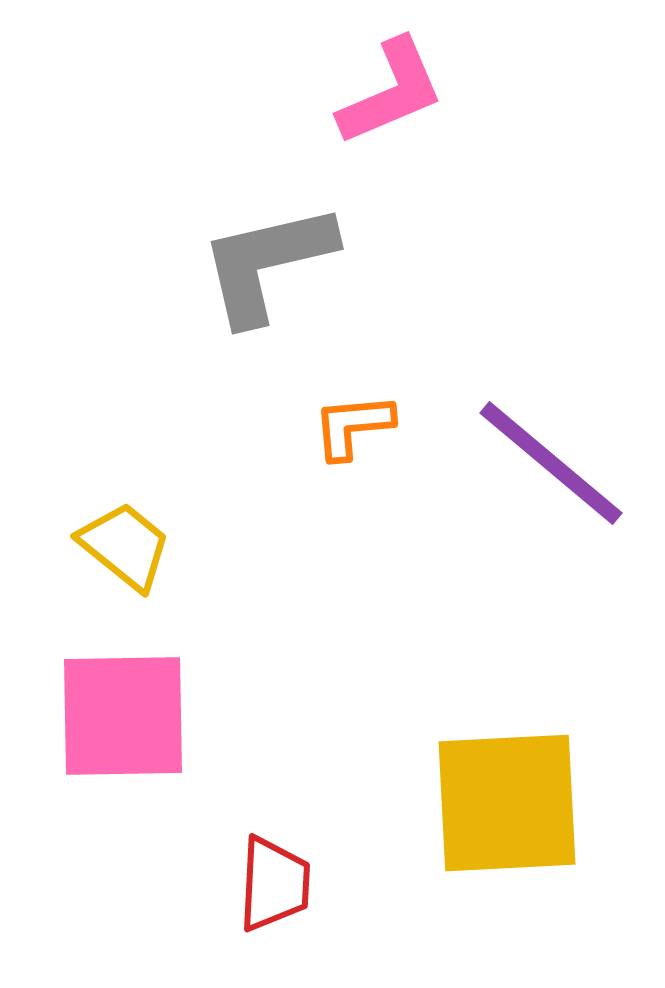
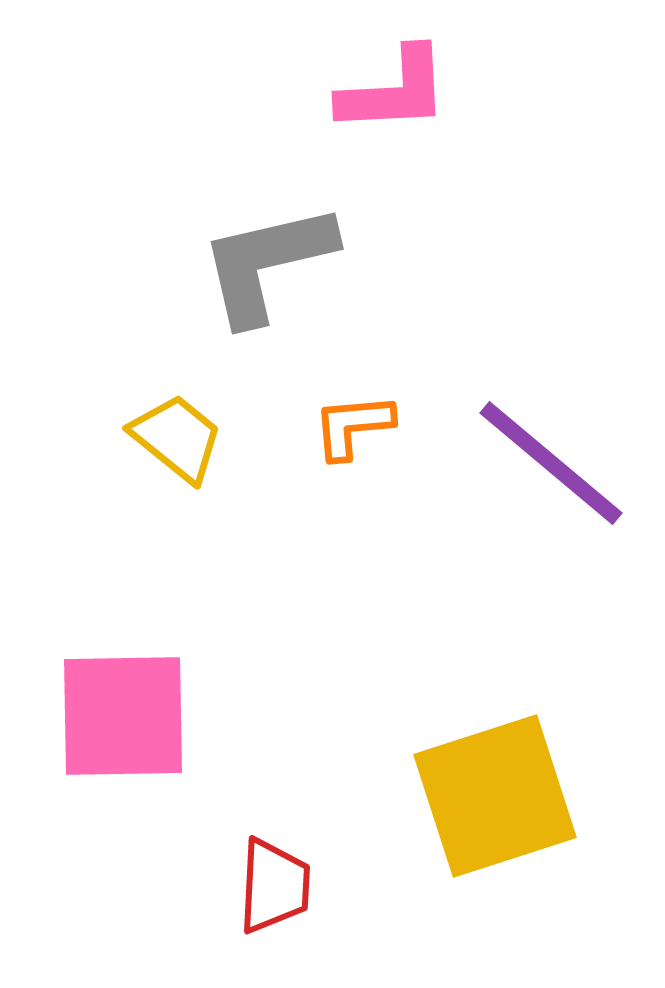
pink L-shape: moved 3 px right, 1 px up; rotated 20 degrees clockwise
yellow trapezoid: moved 52 px right, 108 px up
yellow square: moved 12 px left, 7 px up; rotated 15 degrees counterclockwise
red trapezoid: moved 2 px down
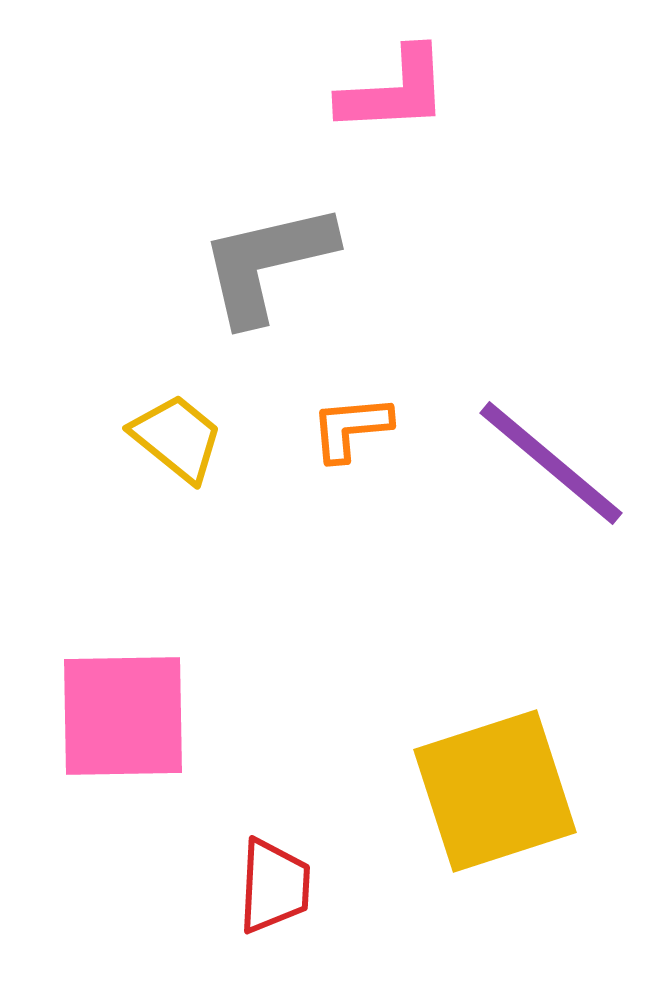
orange L-shape: moved 2 px left, 2 px down
yellow square: moved 5 px up
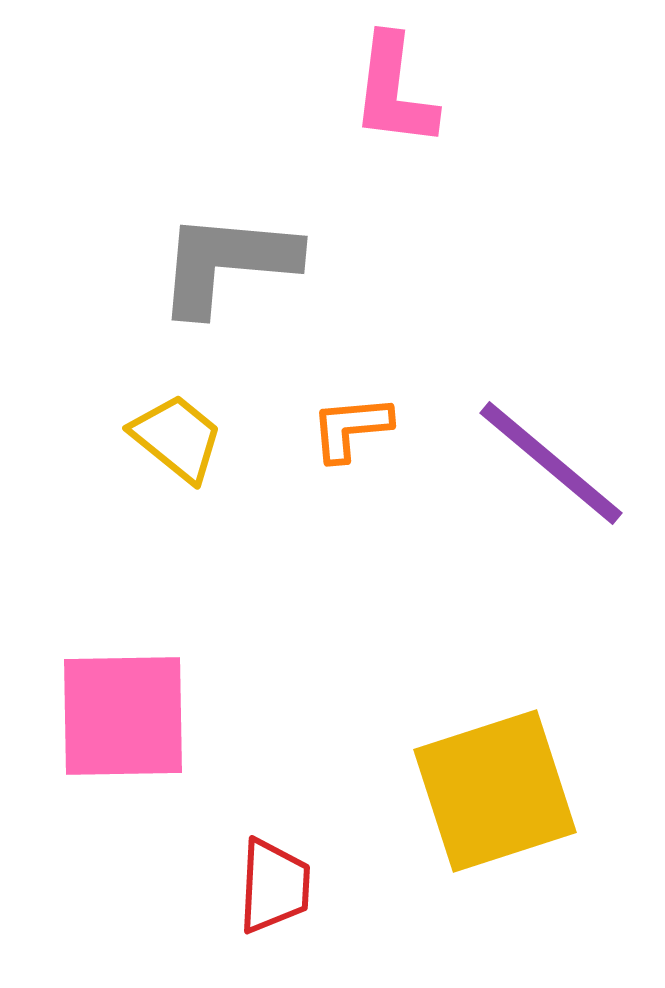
pink L-shape: rotated 100 degrees clockwise
gray L-shape: moved 40 px left; rotated 18 degrees clockwise
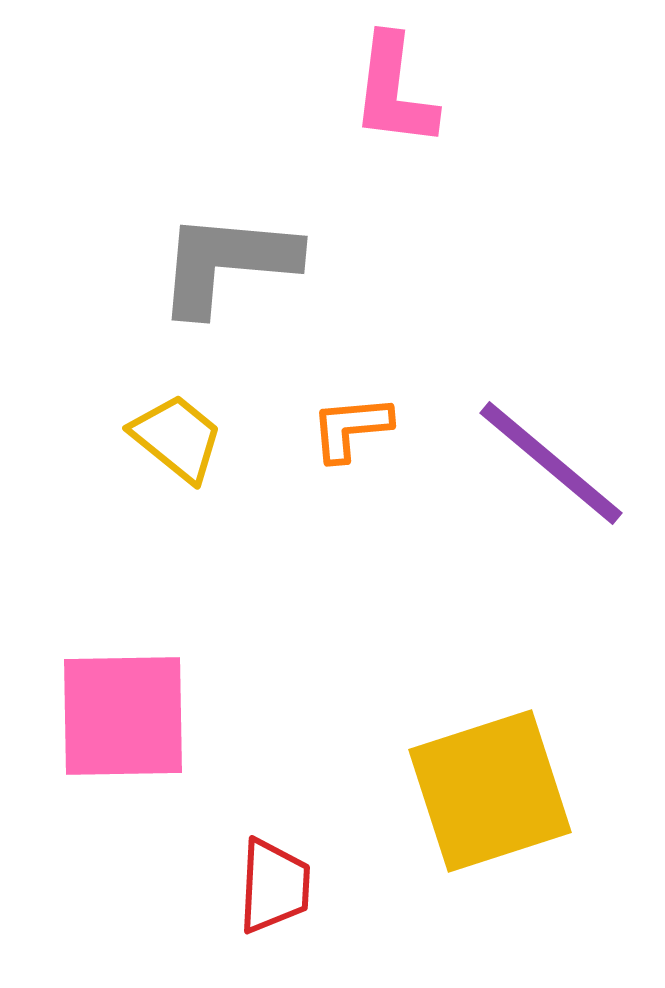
yellow square: moved 5 px left
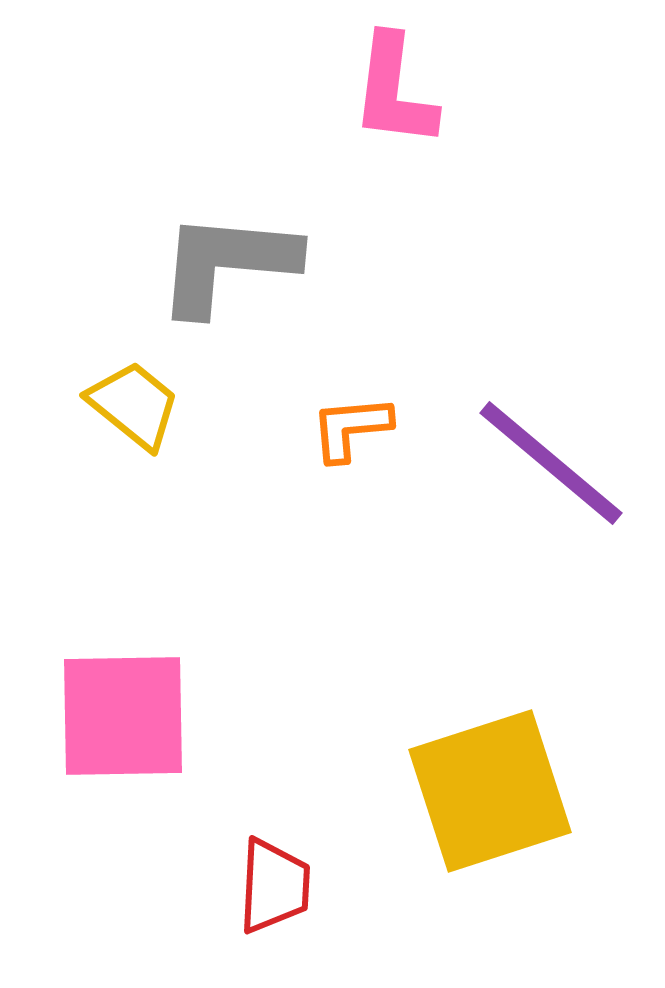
yellow trapezoid: moved 43 px left, 33 px up
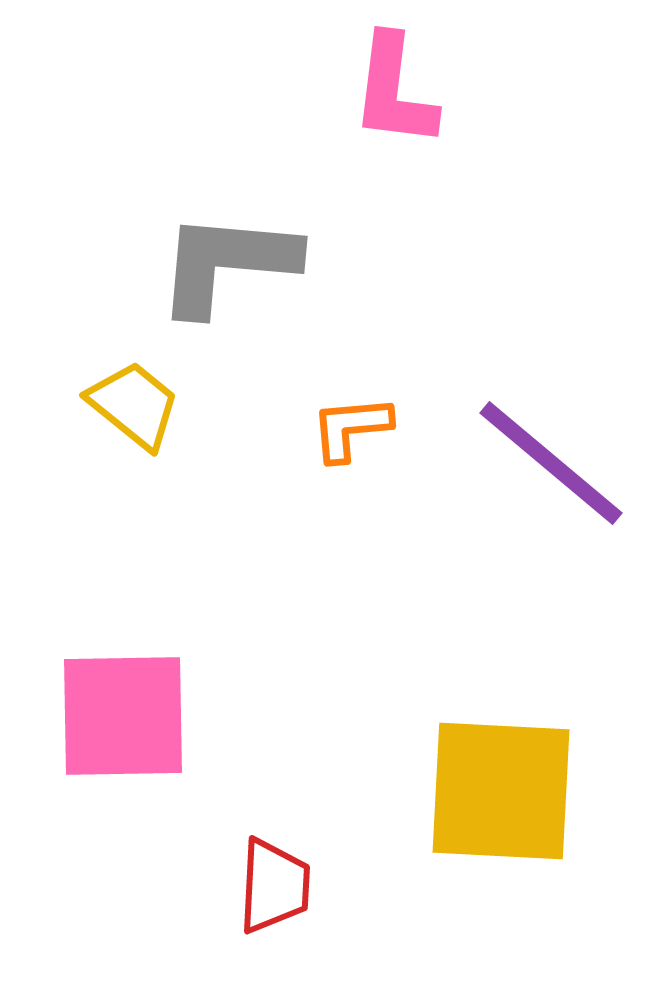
yellow square: moved 11 px right; rotated 21 degrees clockwise
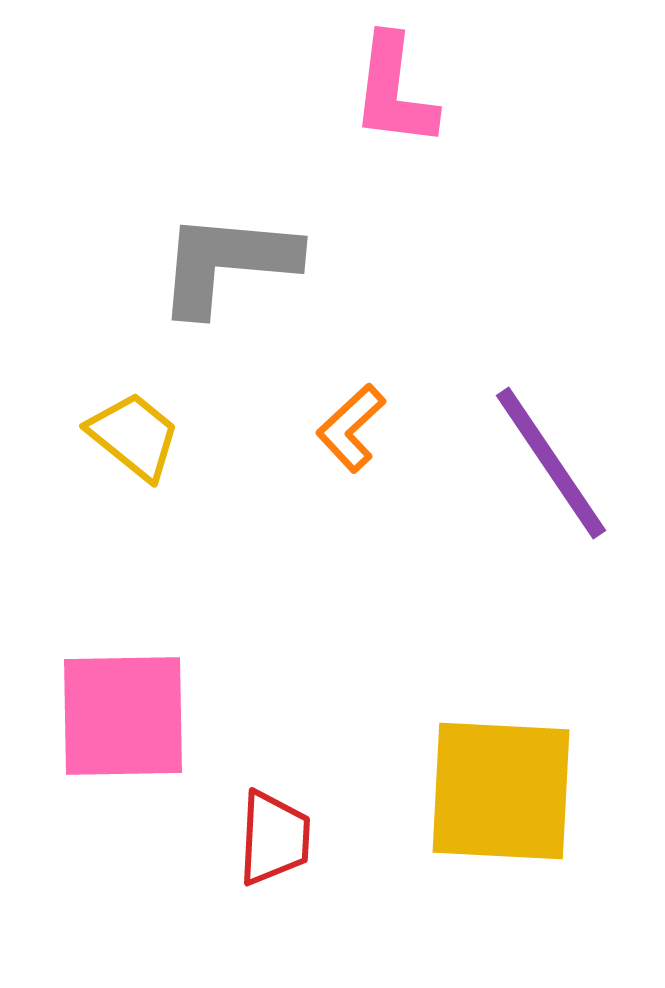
yellow trapezoid: moved 31 px down
orange L-shape: rotated 38 degrees counterclockwise
purple line: rotated 16 degrees clockwise
red trapezoid: moved 48 px up
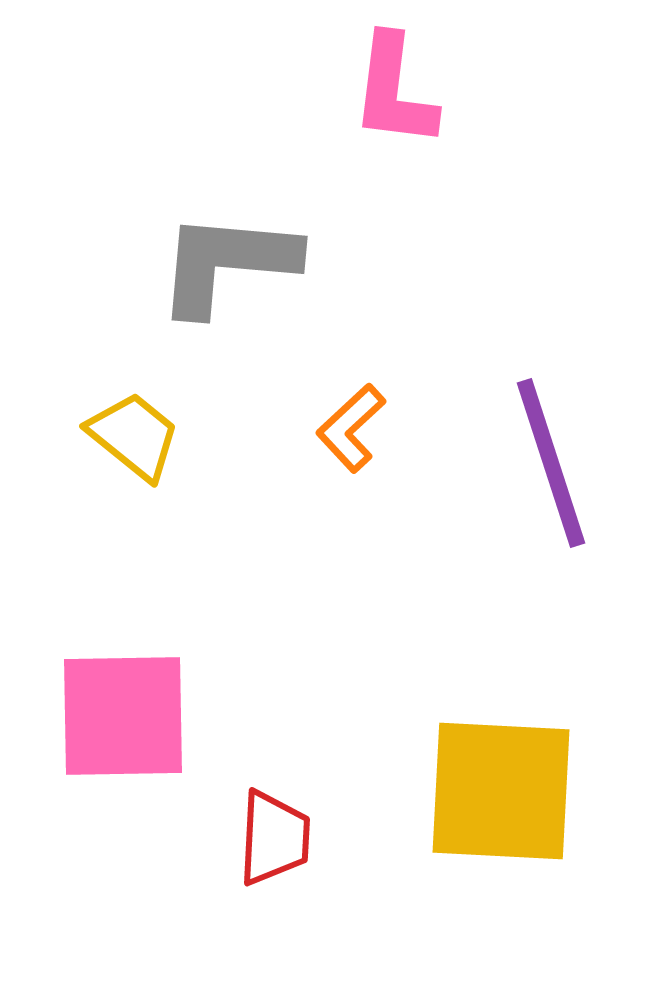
purple line: rotated 16 degrees clockwise
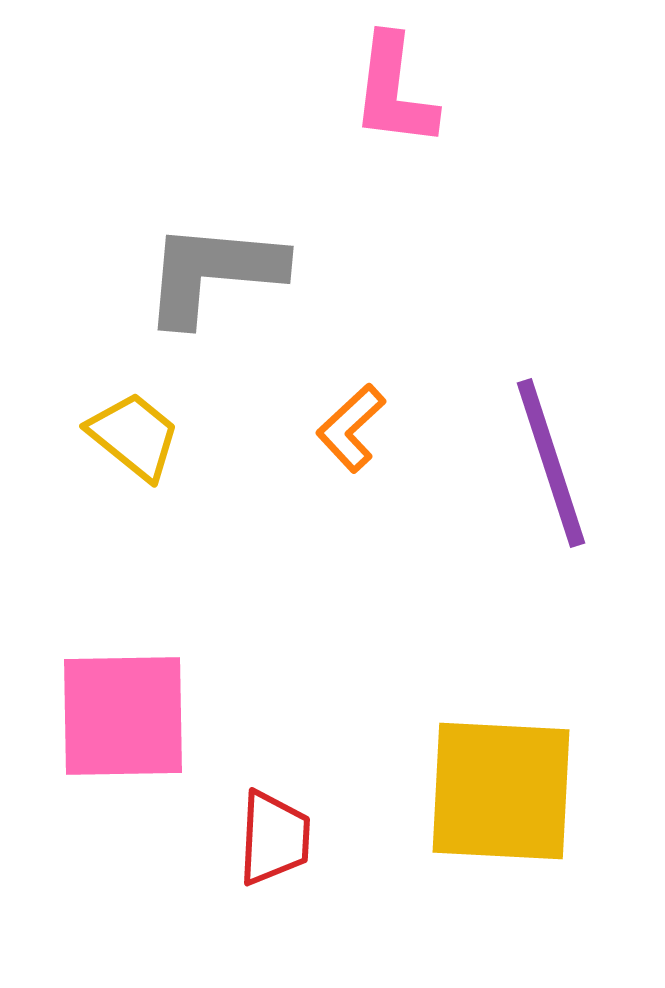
gray L-shape: moved 14 px left, 10 px down
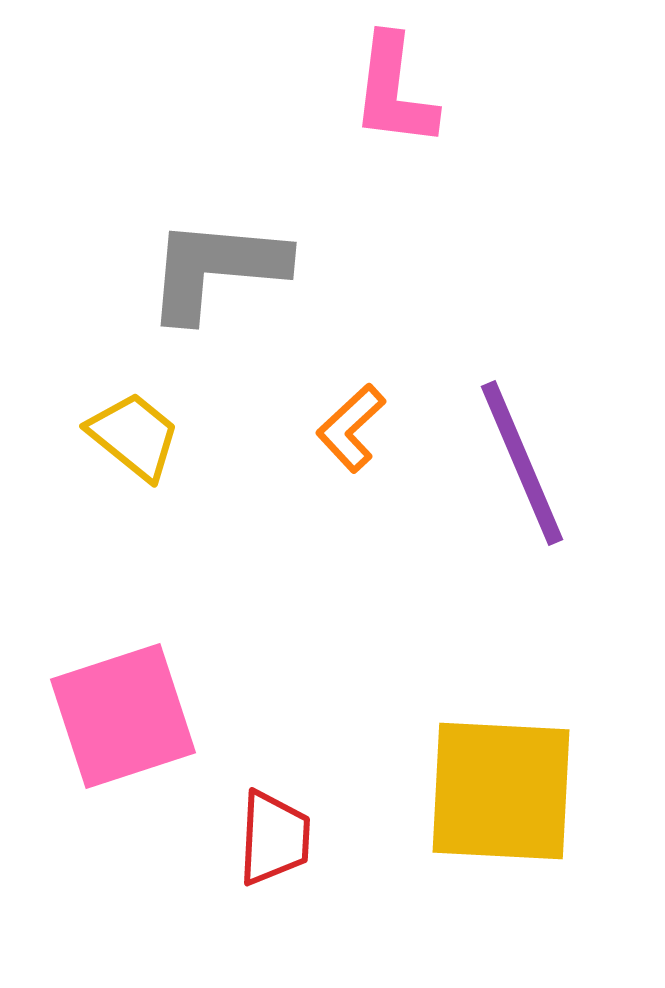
gray L-shape: moved 3 px right, 4 px up
purple line: moved 29 px left; rotated 5 degrees counterclockwise
pink square: rotated 17 degrees counterclockwise
